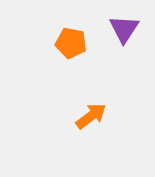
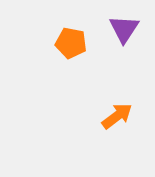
orange arrow: moved 26 px right
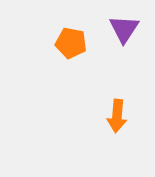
orange arrow: rotated 132 degrees clockwise
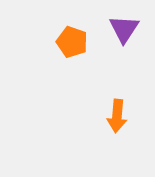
orange pentagon: moved 1 px right, 1 px up; rotated 8 degrees clockwise
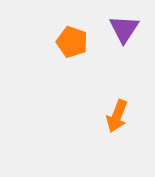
orange arrow: rotated 16 degrees clockwise
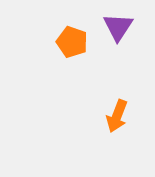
purple triangle: moved 6 px left, 2 px up
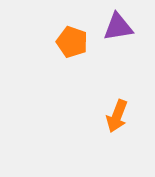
purple triangle: rotated 48 degrees clockwise
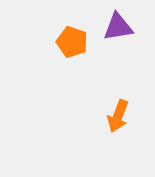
orange arrow: moved 1 px right
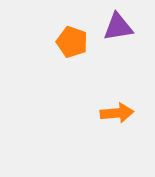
orange arrow: moved 1 px left, 3 px up; rotated 116 degrees counterclockwise
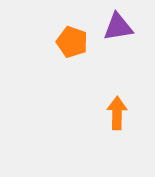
orange arrow: rotated 84 degrees counterclockwise
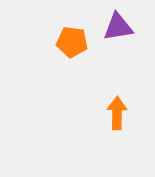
orange pentagon: rotated 12 degrees counterclockwise
